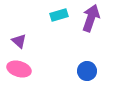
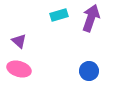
blue circle: moved 2 px right
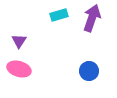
purple arrow: moved 1 px right
purple triangle: rotated 21 degrees clockwise
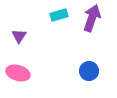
purple triangle: moved 5 px up
pink ellipse: moved 1 px left, 4 px down
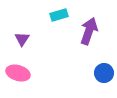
purple arrow: moved 3 px left, 13 px down
purple triangle: moved 3 px right, 3 px down
blue circle: moved 15 px right, 2 px down
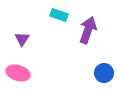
cyan rectangle: rotated 36 degrees clockwise
purple arrow: moved 1 px left, 1 px up
